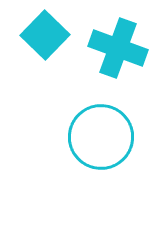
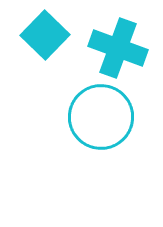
cyan circle: moved 20 px up
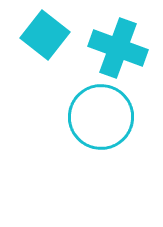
cyan square: rotated 6 degrees counterclockwise
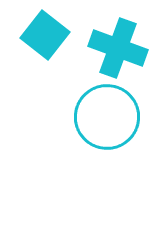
cyan circle: moved 6 px right
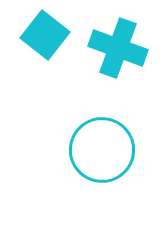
cyan circle: moved 5 px left, 33 px down
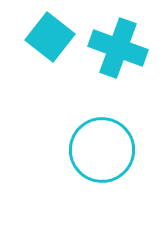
cyan square: moved 5 px right, 2 px down
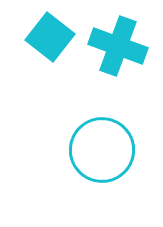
cyan cross: moved 2 px up
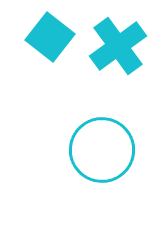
cyan cross: rotated 34 degrees clockwise
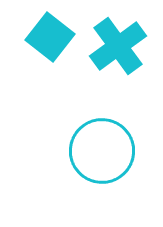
cyan circle: moved 1 px down
